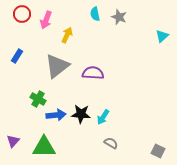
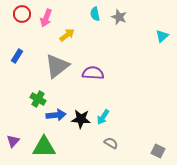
pink arrow: moved 2 px up
yellow arrow: rotated 28 degrees clockwise
black star: moved 5 px down
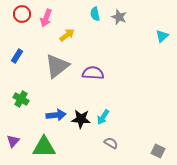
green cross: moved 17 px left
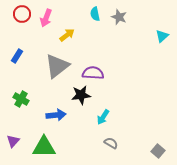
black star: moved 24 px up; rotated 12 degrees counterclockwise
gray square: rotated 16 degrees clockwise
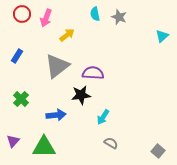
green cross: rotated 14 degrees clockwise
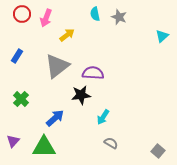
blue arrow: moved 1 px left, 3 px down; rotated 36 degrees counterclockwise
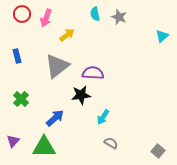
blue rectangle: rotated 48 degrees counterclockwise
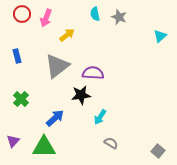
cyan triangle: moved 2 px left
cyan arrow: moved 3 px left
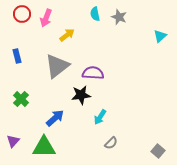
gray semicircle: rotated 104 degrees clockwise
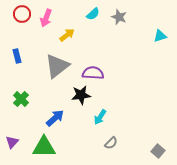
cyan semicircle: moved 2 px left; rotated 120 degrees counterclockwise
cyan triangle: rotated 24 degrees clockwise
purple triangle: moved 1 px left, 1 px down
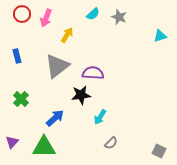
yellow arrow: rotated 21 degrees counterclockwise
gray square: moved 1 px right; rotated 16 degrees counterclockwise
